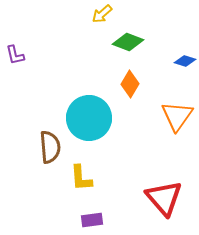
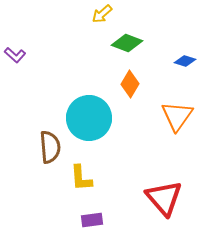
green diamond: moved 1 px left, 1 px down
purple L-shape: rotated 35 degrees counterclockwise
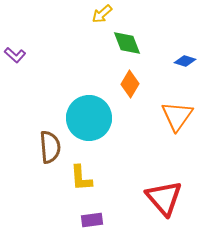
green diamond: rotated 48 degrees clockwise
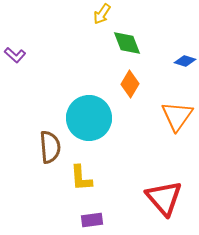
yellow arrow: rotated 15 degrees counterclockwise
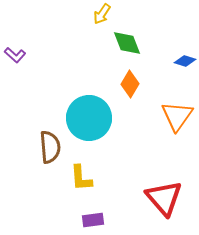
purple rectangle: moved 1 px right
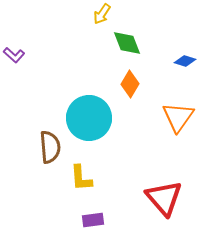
purple L-shape: moved 1 px left
orange triangle: moved 1 px right, 1 px down
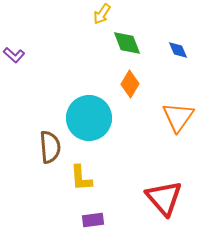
blue diamond: moved 7 px left, 11 px up; rotated 50 degrees clockwise
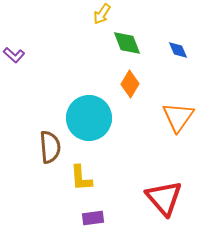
purple rectangle: moved 2 px up
